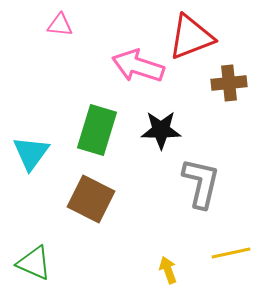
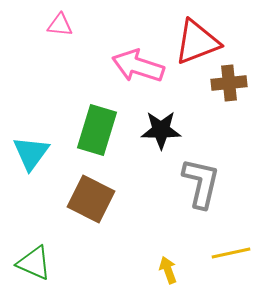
red triangle: moved 6 px right, 5 px down
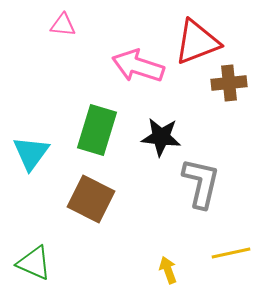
pink triangle: moved 3 px right
black star: moved 7 px down; rotated 6 degrees clockwise
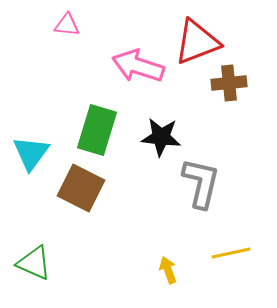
pink triangle: moved 4 px right
brown square: moved 10 px left, 11 px up
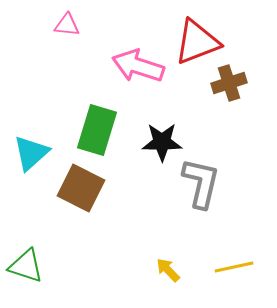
brown cross: rotated 12 degrees counterclockwise
black star: moved 1 px right, 5 px down; rotated 6 degrees counterclockwise
cyan triangle: rotated 12 degrees clockwise
yellow line: moved 3 px right, 14 px down
green triangle: moved 8 px left, 3 px down; rotated 6 degrees counterclockwise
yellow arrow: rotated 24 degrees counterclockwise
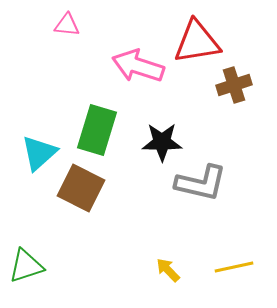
red triangle: rotated 12 degrees clockwise
brown cross: moved 5 px right, 2 px down
cyan triangle: moved 8 px right
gray L-shape: rotated 90 degrees clockwise
green triangle: rotated 36 degrees counterclockwise
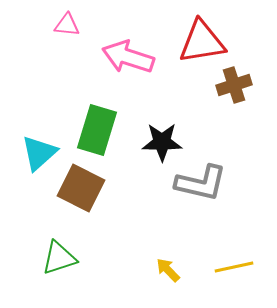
red triangle: moved 5 px right
pink arrow: moved 10 px left, 9 px up
green triangle: moved 33 px right, 8 px up
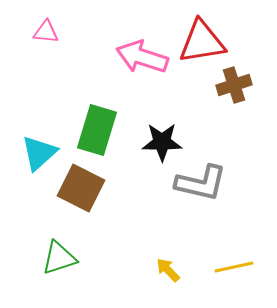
pink triangle: moved 21 px left, 7 px down
pink arrow: moved 14 px right
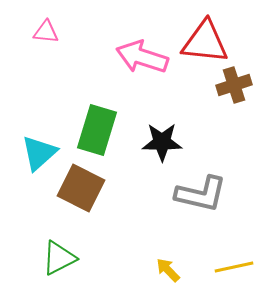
red triangle: moved 3 px right; rotated 15 degrees clockwise
gray L-shape: moved 11 px down
green triangle: rotated 9 degrees counterclockwise
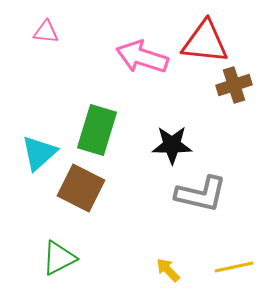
black star: moved 10 px right, 3 px down
